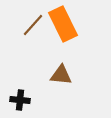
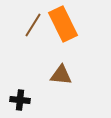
brown line: rotated 10 degrees counterclockwise
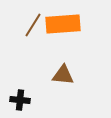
orange rectangle: rotated 68 degrees counterclockwise
brown triangle: moved 2 px right
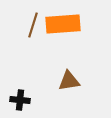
brown line: rotated 15 degrees counterclockwise
brown triangle: moved 6 px right, 6 px down; rotated 15 degrees counterclockwise
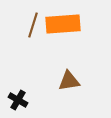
black cross: moved 2 px left; rotated 24 degrees clockwise
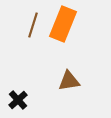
orange rectangle: rotated 64 degrees counterclockwise
black cross: rotated 18 degrees clockwise
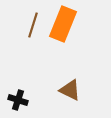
brown triangle: moved 1 px right, 9 px down; rotated 35 degrees clockwise
black cross: rotated 30 degrees counterclockwise
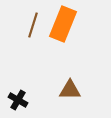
brown triangle: rotated 25 degrees counterclockwise
black cross: rotated 12 degrees clockwise
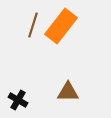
orange rectangle: moved 2 px left, 2 px down; rotated 16 degrees clockwise
brown triangle: moved 2 px left, 2 px down
